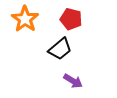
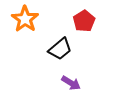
red pentagon: moved 13 px right, 2 px down; rotated 25 degrees clockwise
purple arrow: moved 2 px left, 2 px down
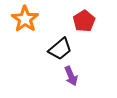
purple arrow: moved 7 px up; rotated 36 degrees clockwise
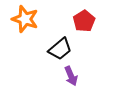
orange star: rotated 16 degrees counterclockwise
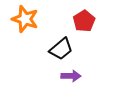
black trapezoid: moved 1 px right
purple arrow: rotated 66 degrees counterclockwise
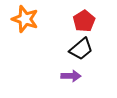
black trapezoid: moved 20 px right
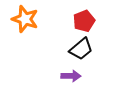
red pentagon: rotated 10 degrees clockwise
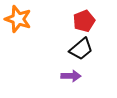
orange star: moved 7 px left
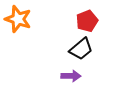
red pentagon: moved 3 px right
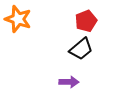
red pentagon: moved 1 px left
purple arrow: moved 2 px left, 6 px down
